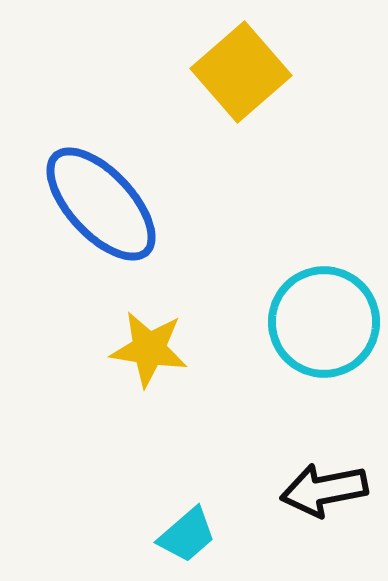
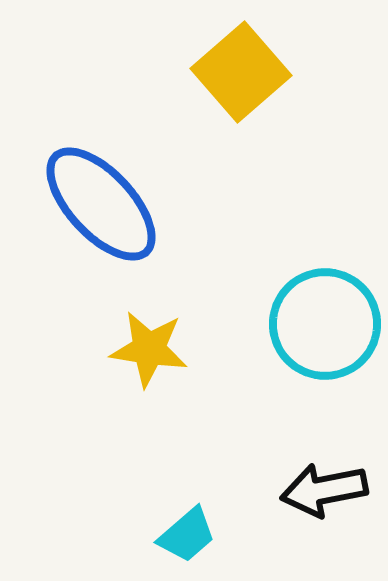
cyan circle: moved 1 px right, 2 px down
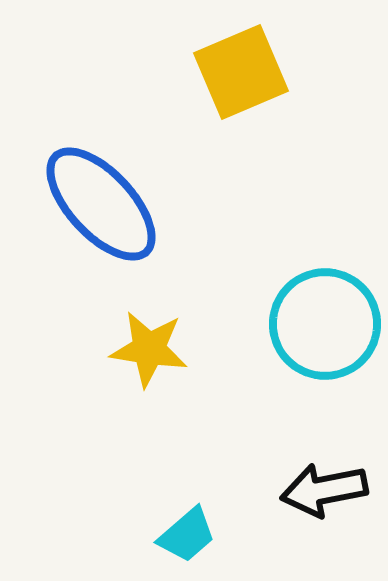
yellow square: rotated 18 degrees clockwise
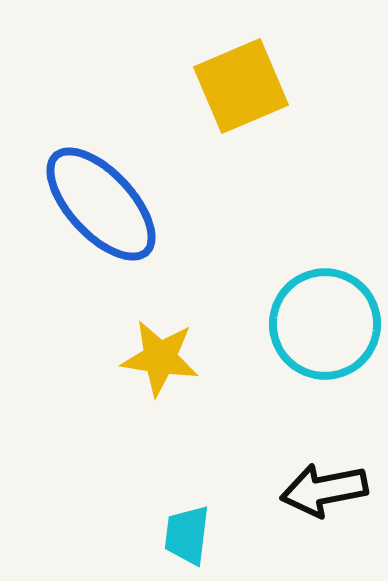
yellow square: moved 14 px down
yellow star: moved 11 px right, 9 px down
cyan trapezoid: rotated 138 degrees clockwise
